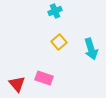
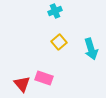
red triangle: moved 5 px right
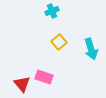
cyan cross: moved 3 px left
pink rectangle: moved 1 px up
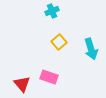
pink rectangle: moved 5 px right
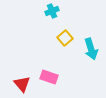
yellow square: moved 6 px right, 4 px up
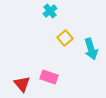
cyan cross: moved 2 px left; rotated 16 degrees counterclockwise
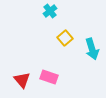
cyan arrow: moved 1 px right
red triangle: moved 4 px up
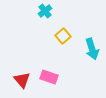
cyan cross: moved 5 px left
yellow square: moved 2 px left, 2 px up
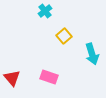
yellow square: moved 1 px right
cyan arrow: moved 5 px down
red triangle: moved 10 px left, 2 px up
